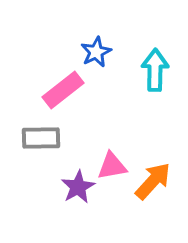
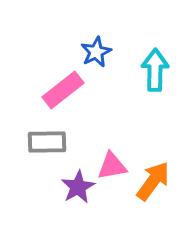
gray rectangle: moved 6 px right, 4 px down
orange arrow: rotated 6 degrees counterclockwise
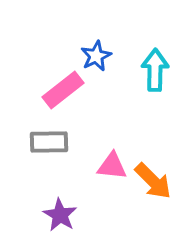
blue star: moved 4 px down
gray rectangle: moved 2 px right
pink triangle: rotated 16 degrees clockwise
orange arrow: rotated 99 degrees clockwise
purple star: moved 18 px left, 28 px down; rotated 12 degrees counterclockwise
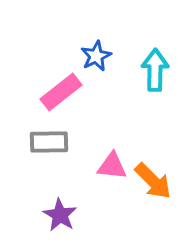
pink rectangle: moved 2 px left, 2 px down
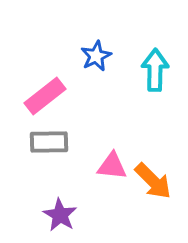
pink rectangle: moved 16 px left, 4 px down
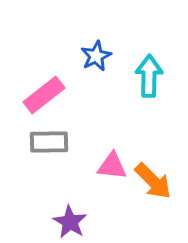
cyan arrow: moved 6 px left, 6 px down
pink rectangle: moved 1 px left, 1 px up
purple star: moved 10 px right, 7 px down
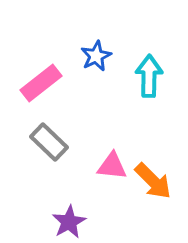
pink rectangle: moved 3 px left, 12 px up
gray rectangle: rotated 45 degrees clockwise
purple star: moved 1 px left; rotated 12 degrees clockwise
